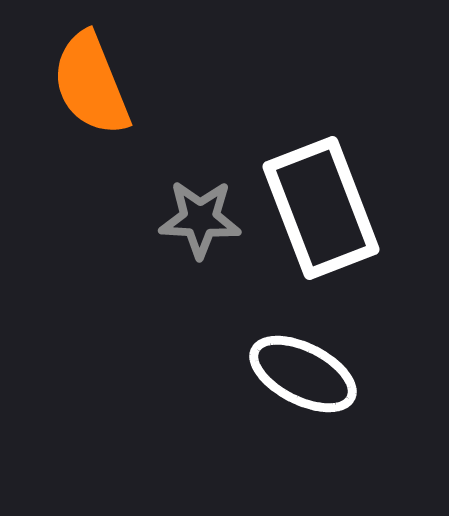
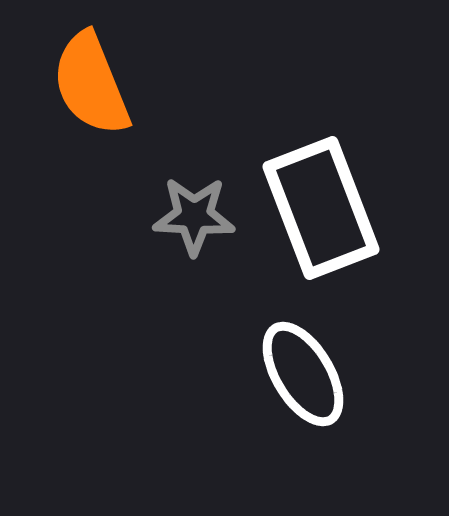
gray star: moved 6 px left, 3 px up
white ellipse: rotated 32 degrees clockwise
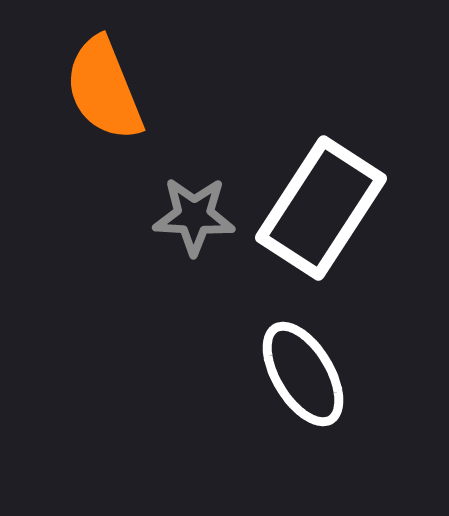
orange semicircle: moved 13 px right, 5 px down
white rectangle: rotated 54 degrees clockwise
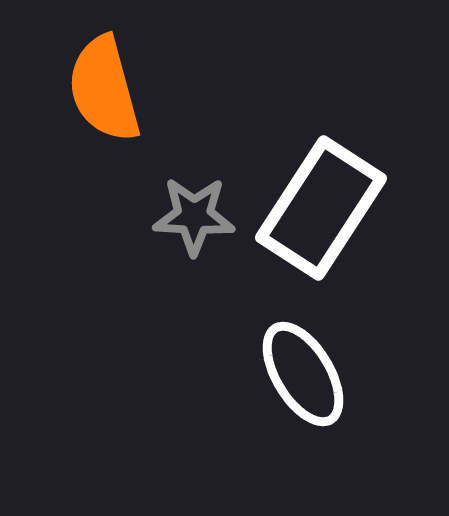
orange semicircle: rotated 7 degrees clockwise
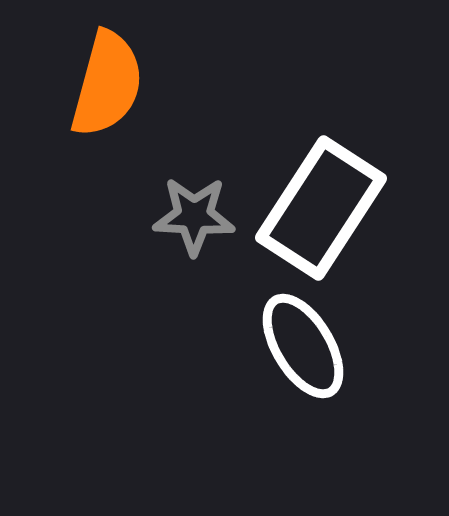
orange semicircle: moved 3 px right, 5 px up; rotated 150 degrees counterclockwise
white ellipse: moved 28 px up
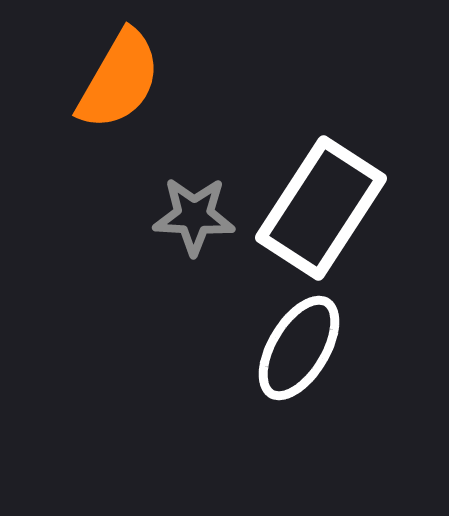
orange semicircle: moved 12 px right, 4 px up; rotated 15 degrees clockwise
white ellipse: moved 4 px left, 2 px down; rotated 62 degrees clockwise
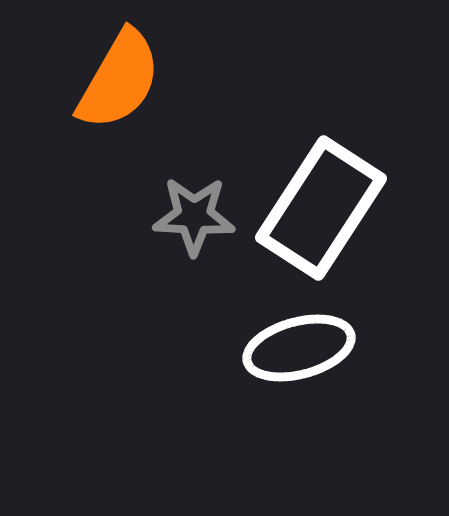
white ellipse: rotated 44 degrees clockwise
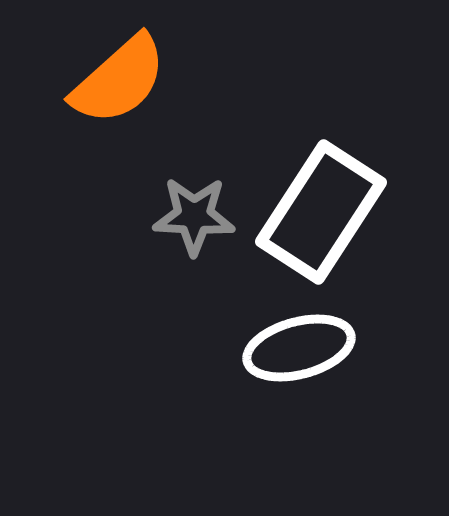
orange semicircle: rotated 18 degrees clockwise
white rectangle: moved 4 px down
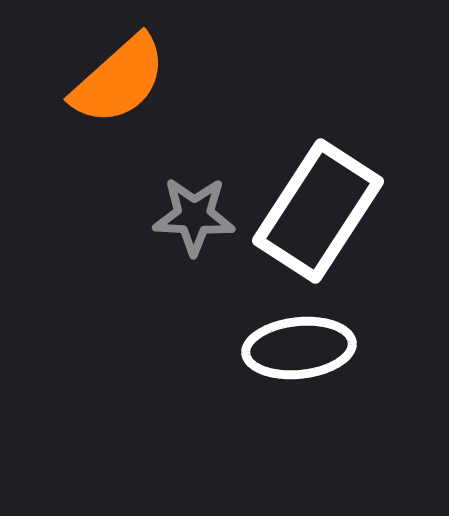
white rectangle: moved 3 px left, 1 px up
white ellipse: rotated 9 degrees clockwise
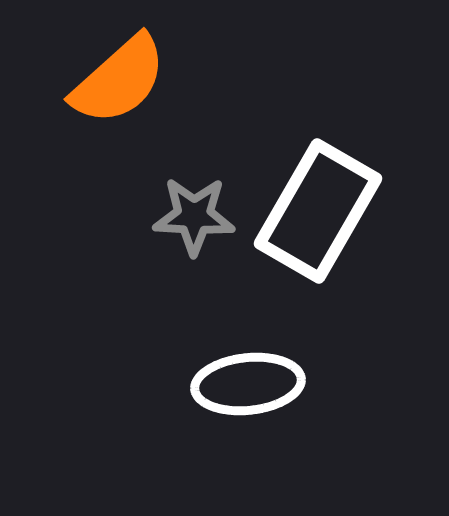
white rectangle: rotated 3 degrees counterclockwise
white ellipse: moved 51 px left, 36 px down
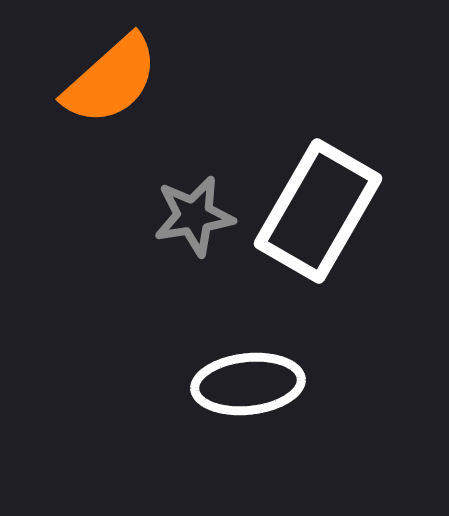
orange semicircle: moved 8 px left
gray star: rotated 12 degrees counterclockwise
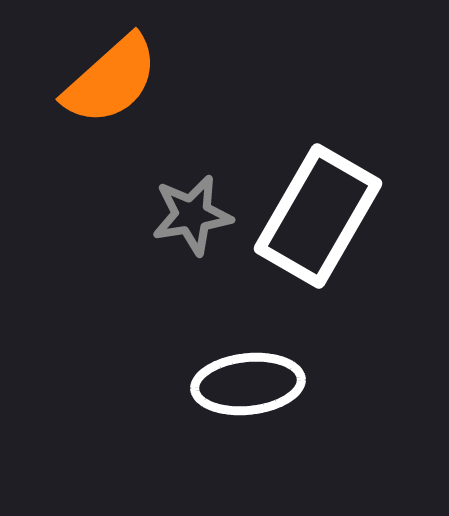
white rectangle: moved 5 px down
gray star: moved 2 px left, 1 px up
